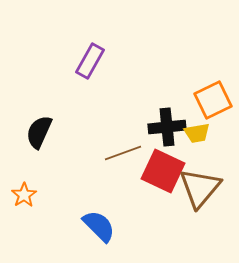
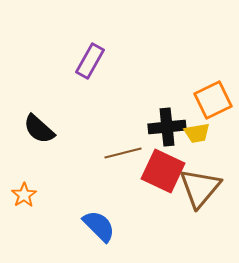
black semicircle: moved 3 px up; rotated 72 degrees counterclockwise
brown line: rotated 6 degrees clockwise
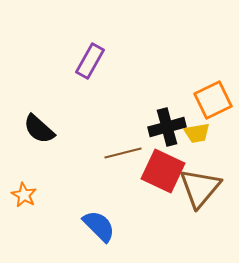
black cross: rotated 9 degrees counterclockwise
orange star: rotated 10 degrees counterclockwise
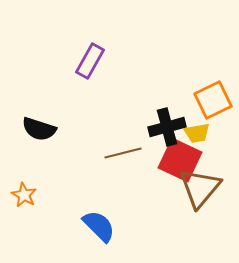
black semicircle: rotated 24 degrees counterclockwise
red square: moved 17 px right, 11 px up
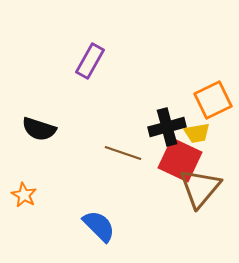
brown line: rotated 33 degrees clockwise
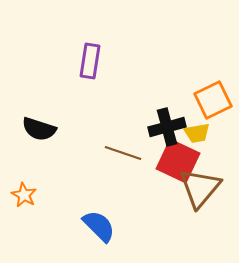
purple rectangle: rotated 20 degrees counterclockwise
red square: moved 2 px left, 1 px down
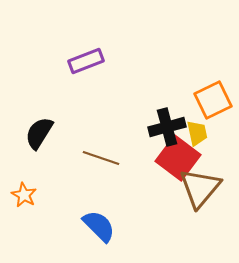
purple rectangle: moved 4 px left; rotated 60 degrees clockwise
black semicircle: moved 4 px down; rotated 104 degrees clockwise
yellow trapezoid: rotated 92 degrees counterclockwise
brown line: moved 22 px left, 5 px down
red square: moved 3 px up; rotated 12 degrees clockwise
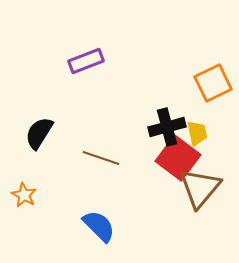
orange square: moved 17 px up
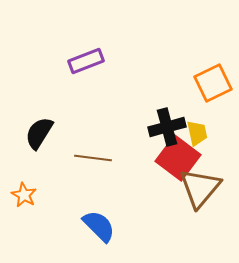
brown line: moved 8 px left; rotated 12 degrees counterclockwise
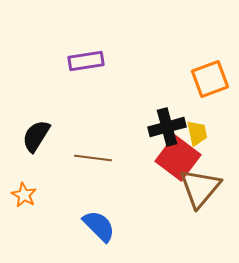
purple rectangle: rotated 12 degrees clockwise
orange square: moved 3 px left, 4 px up; rotated 6 degrees clockwise
black semicircle: moved 3 px left, 3 px down
